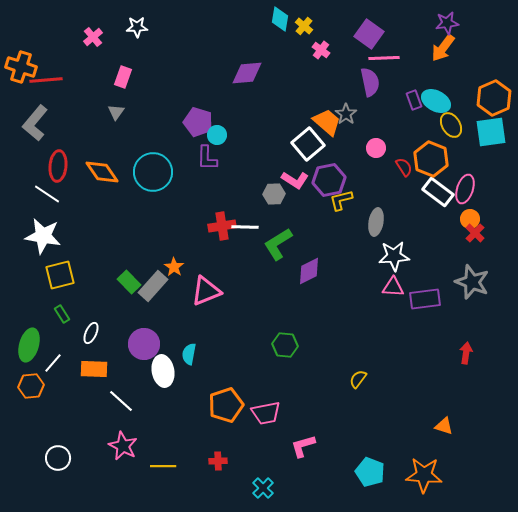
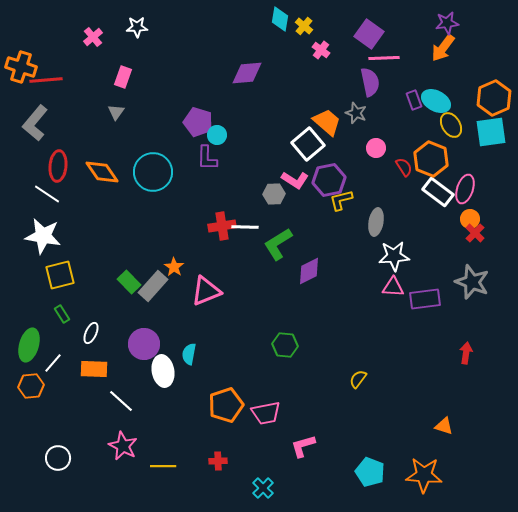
gray star at (346, 114): moved 10 px right, 1 px up; rotated 15 degrees counterclockwise
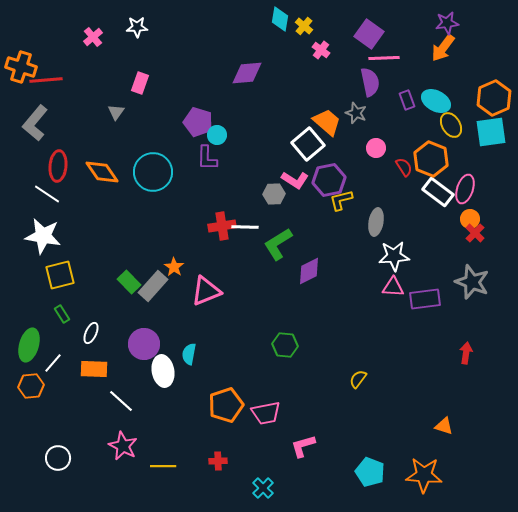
pink rectangle at (123, 77): moved 17 px right, 6 px down
purple rectangle at (414, 100): moved 7 px left
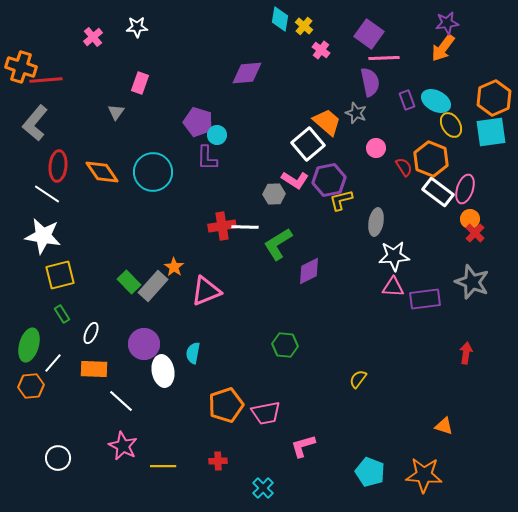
cyan semicircle at (189, 354): moved 4 px right, 1 px up
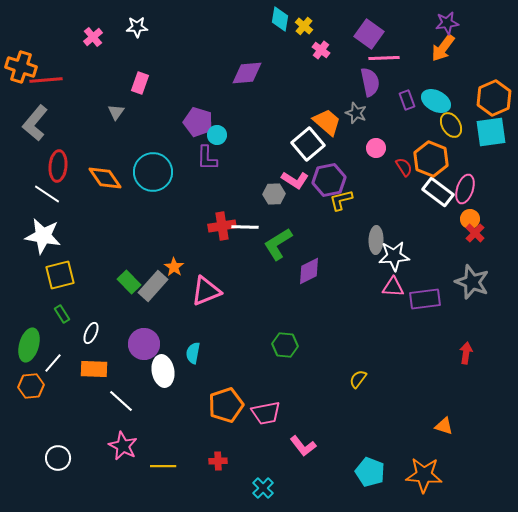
orange diamond at (102, 172): moved 3 px right, 6 px down
gray ellipse at (376, 222): moved 18 px down; rotated 8 degrees counterclockwise
pink L-shape at (303, 446): rotated 112 degrees counterclockwise
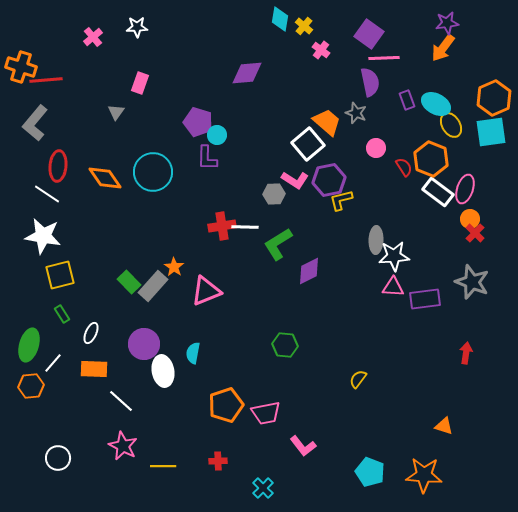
cyan ellipse at (436, 101): moved 3 px down
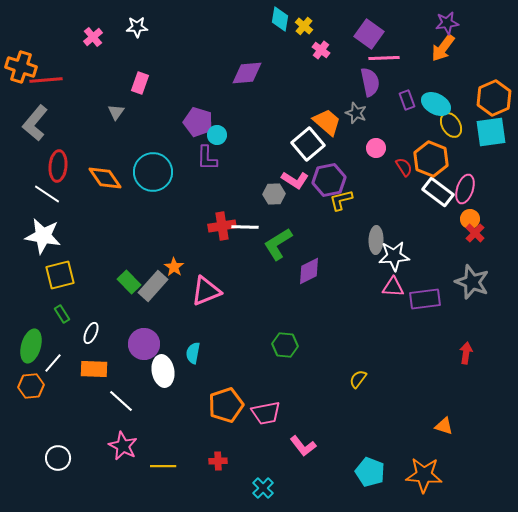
green ellipse at (29, 345): moved 2 px right, 1 px down
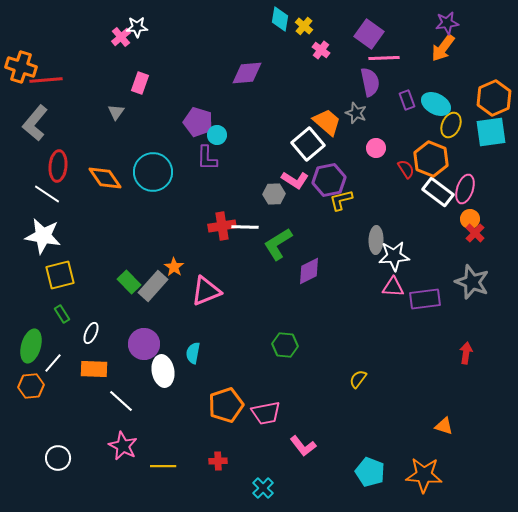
pink cross at (93, 37): moved 28 px right
yellow ellipse at (451, 125): rotated 55 degrees clockwise
red semicircle at (404, 167): moved 2 px right, 2 px down
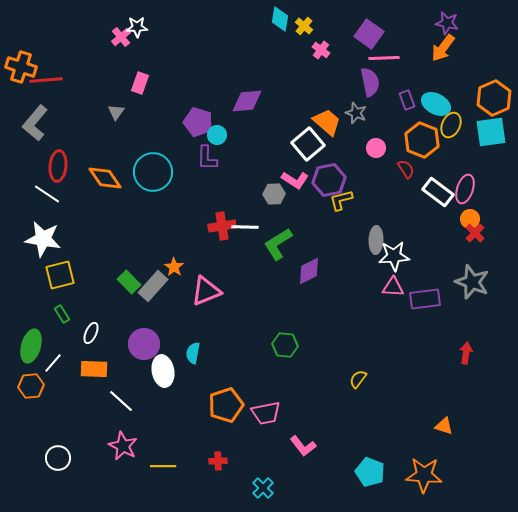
purple star at (447, 23): rotated 20 degrees clockwise
purple diamond at (247, 73): moved 28 px down
orange hexagon at (431, 159): moved 9 px left, 19 px up
white star at (43, 236): moved 3 px down
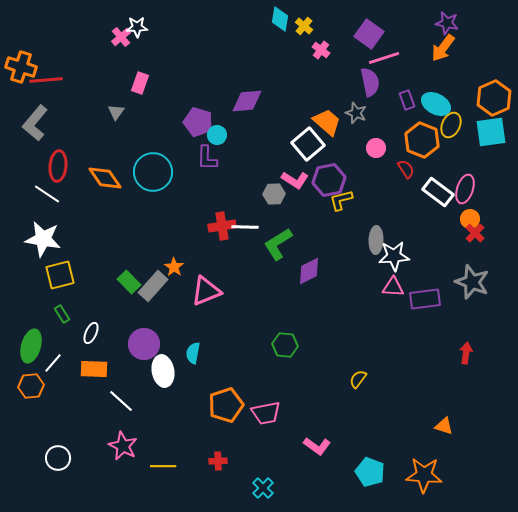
pink line at (384, 58): rotated 16 degrees counterclockwise
pink L-shape at (303, 446): moved 14 px right; rotated 16 degrees counterclockwise
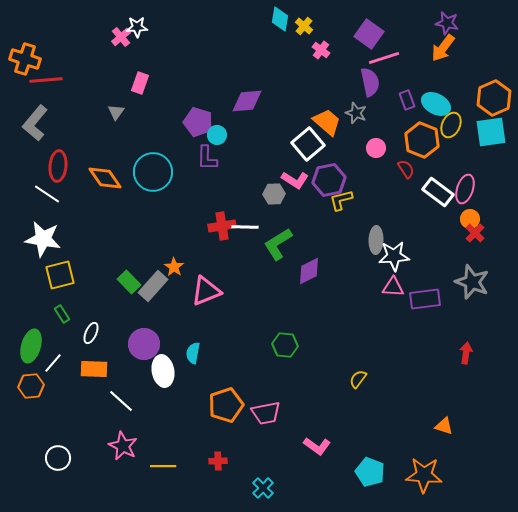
orange cross at (21, 67): moved 4 px right, 8 px up
